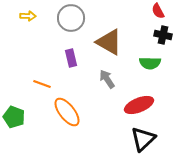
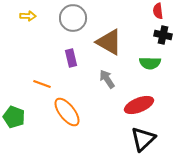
red semicircle: rotated 21 degrees clockwise
gray circle: moved 2 px right
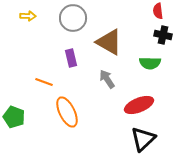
orange line: moved 2 px right, 2 px up
orange ellipse: rotated 12 degrees clockwise
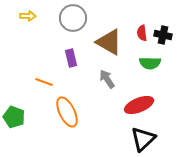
red semicircle: moved 16 px left, 22 px down
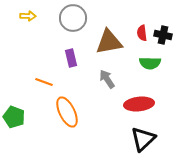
brown triangle: rotated 40 degrees counterclockwise
red ellipse: moved 1 px up; rotated 16 degrees clockwise
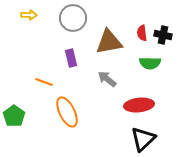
yellow arrow: moved 1 px right, 1 px up
gray arrow: rotated 18 degrees counterclockwise
red ellipse: moved 1 px down
green pentagon: moved 1 px up; rotated 15 degrees clockwise
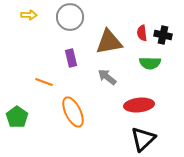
gray circle: moved 3 px left, 1 px up
gray arrow: moved 2 px up
orange ellipse: moved 6 px right
green pentagon: moved 3 px right, 1 px down
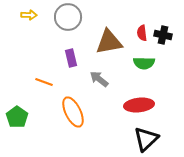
gray circle: moved 2 px left
green semicircle: moved 6 px left
gray arrow: moved 8 px left, 2 px down
black triangle: moved 3 px right
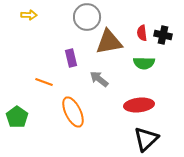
gray circle: moved 19 px right
